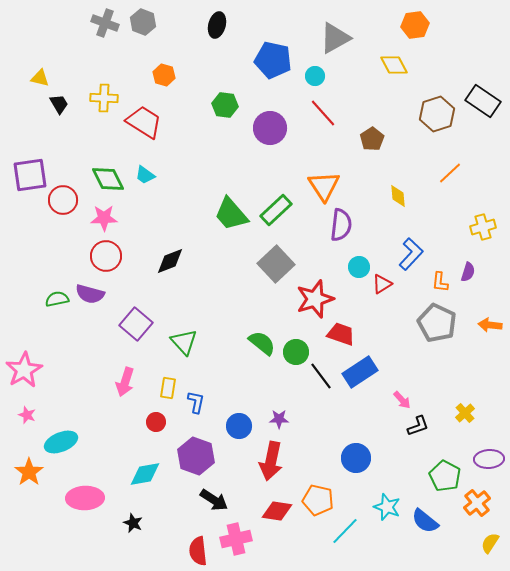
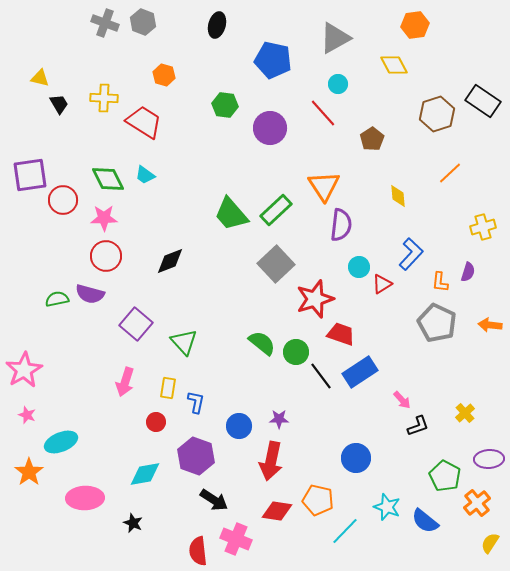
cyan circle at (315, 76): moved 23 px right, 8 px down
pink cross at (236, 539): rotated 36 degrees clockwise
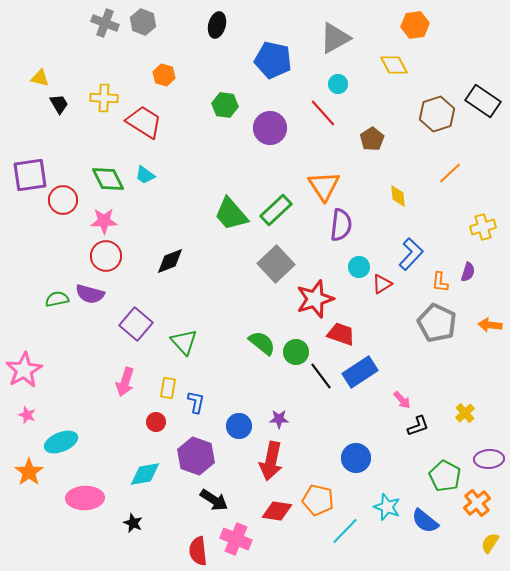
pink star at (104, 218): moved 3 px down
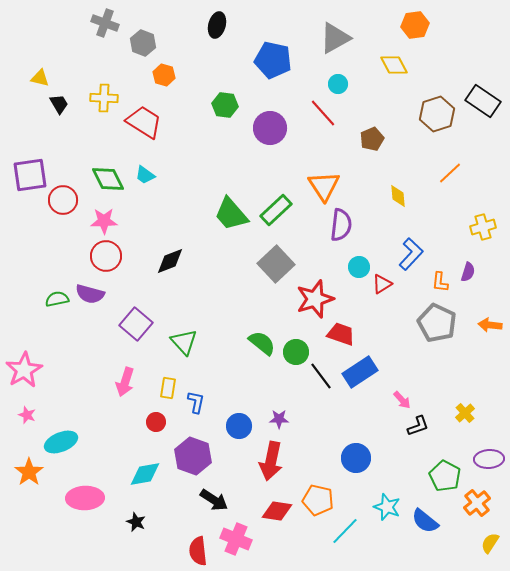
gray hexagon at (143, 22): moved 21 px down
brown pentagon at (372, 139): rotated 10 degrees clockwise
purple hexagon at (196, 456): moved 3 px left
black star at (133, 523): moved 3 px right, 1 px up
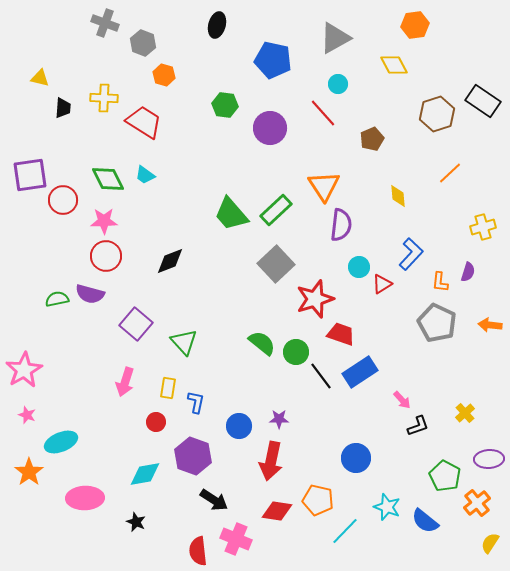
black trapezoid at (59, 104): moved 4 px right, 4 px down; rotated 35 degrees clockwise
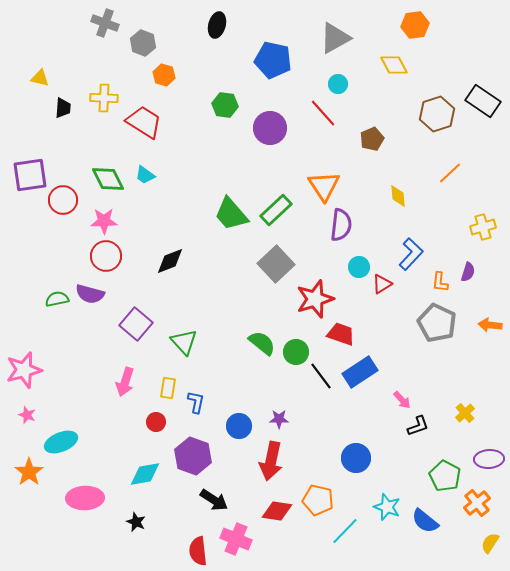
pink star at (24, 370): rotated 15 degrees clockwise
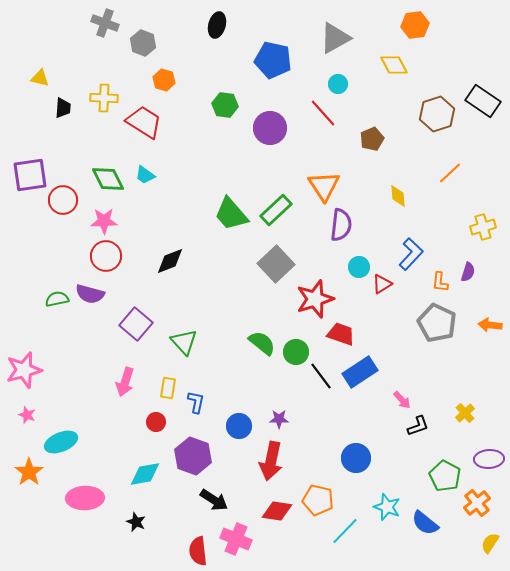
orange hexagon at (164, 75): moved 5 px down
blue semicircle at (425, 521): moved 2 px down
